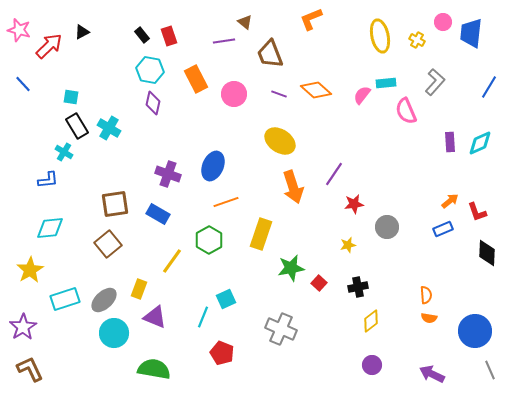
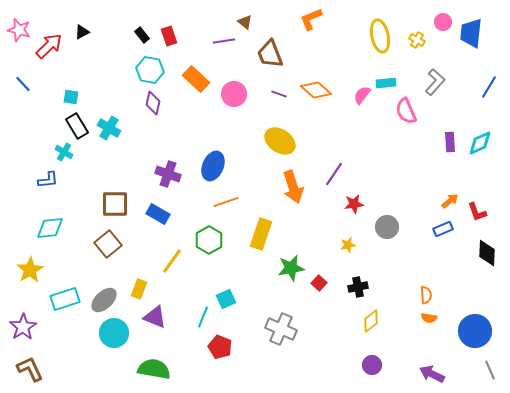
orange rectangle at (196, 79): rotated 20 degrees counterclockwise
brown square at (115, 204): rotated 8 degrees clockwise
red pentagon at (222, 353): moved 2 px left, 6 px up
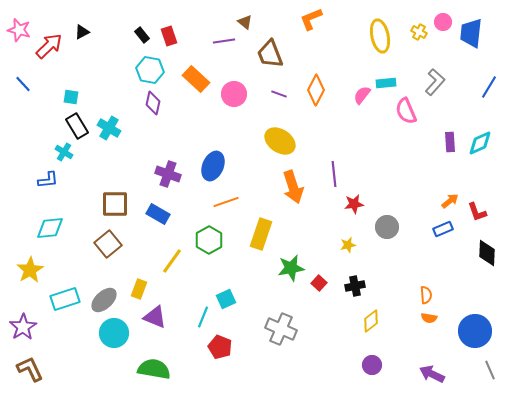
yellow cross at (417, 40): moved 2 px right, 8 px up
orange diamond at (316, 90): rotated 76 degrees clockwise
purple line at (334, 174): rotated 40 degrees counterclockwise
black cross at (358, 287): moved 3 px left, 1 px up
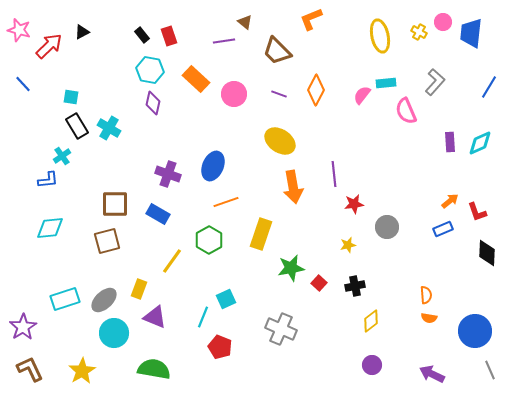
brown trapezoid at (270, 54): moved 7 px right, 3 px up; rotated 24 degrees counterclockwise
cyan cross at (64, 152): moved 2 px left, 4 px down; rotated 24 degrees clockwise
orange arrow at (293, 187): rotated 8 degrees clockwise
brown square at (108, 244): moved 1 px left, 3 px up; rotated 24 degrees clockwise
yellow star at (30, 270): moved 52 px right, 101 px down
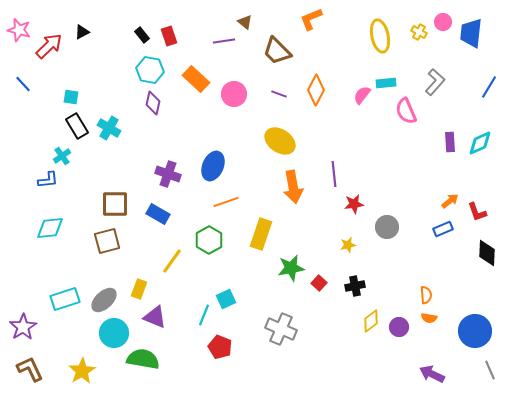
cyan line at (203, 317): moved 1 px right, 2 px up
purple circle at (372, 365): moved 27 px right, 38 px up
green semicircle at (154, 369): moved 11 px left, 10 px up
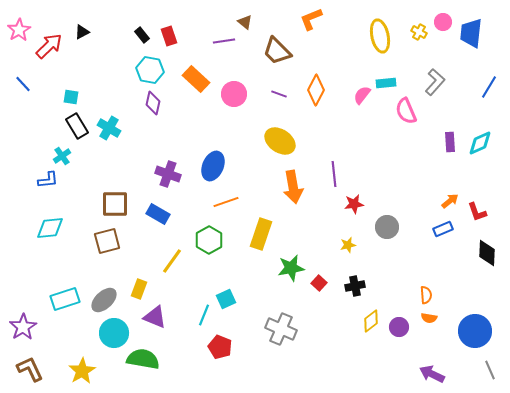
pink star at (19, 30): rotated 25 degrees clockwise
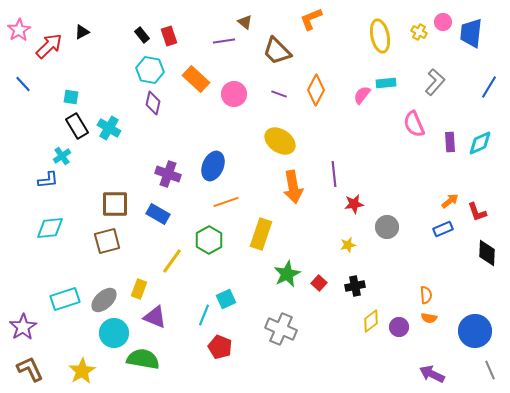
pink semicircle at (406, 111): moved 8 px right, 13 px down
green star at (291, 268): moved 4 px left, 6 px down; rotated 16 degrees counterclockwise
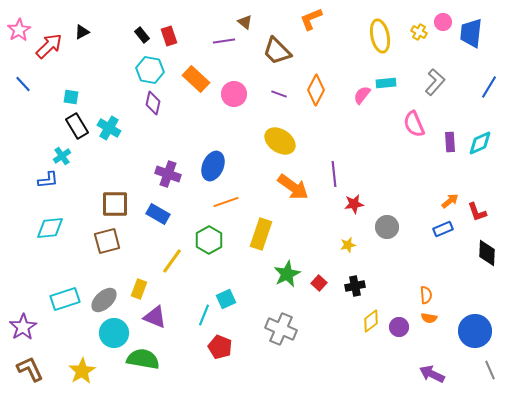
orange arrow at (293, 187): rotated 44 degrees counterclockwise
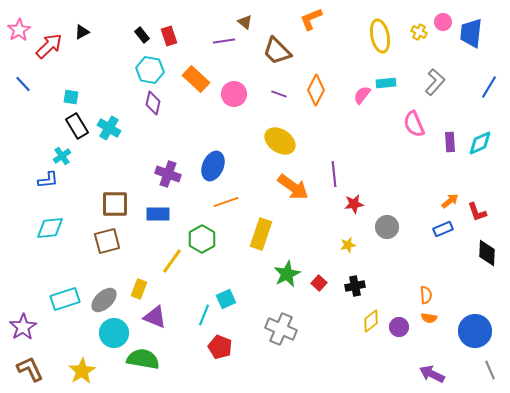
blue rectangle at (158, 214): rotated 30 degrees counterclockwise
green hexagon at (209, 240): moved 7 px left, 1 px up
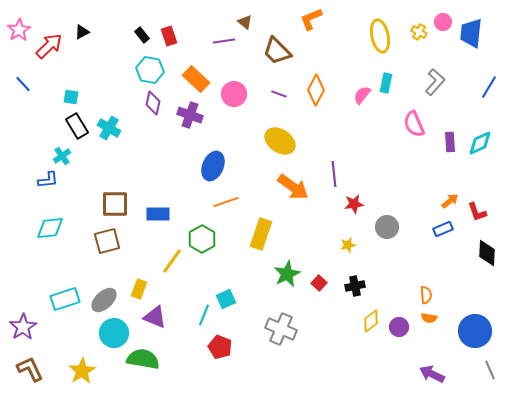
cyan rectangle at (386, 83): rotated 72 degrees counterclockwise
purple cross at (168, 174): moved 22 px right, 59 px up
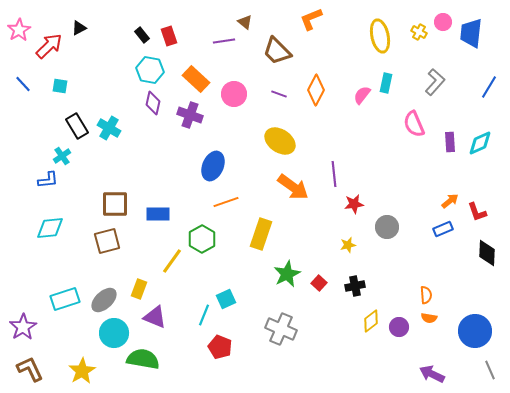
black triangle at (82, 32): moved 3 px left, 4 px up
cyan square at (71, 97): moved 11 px left, 11 px up
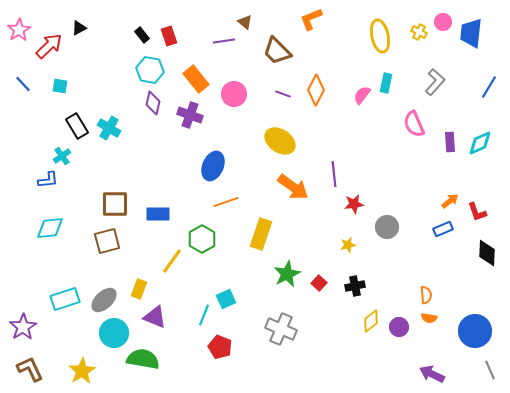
orange rectangle at (196, 79): rotated 8 degrees clockwise
purple line at (279, 94): moved 4 px right
